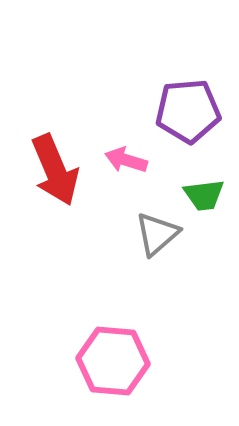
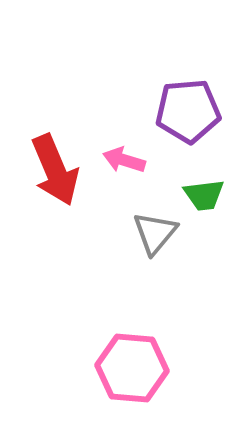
pink arrow: moved 2 px left
gray triangle: moved 2 px left, 1 px up; rotated 9 degrees counterclockwise
pink hexagon: moved 19 px right, 7 px down
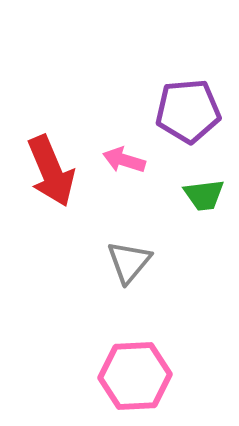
red arrow: moved 4 px left, 1 px down
gray triangle: moved 26 px left, 29 px down
pink hexagon: moved 3 px right, 8 px down; rotated 8 degrees counterclockwise
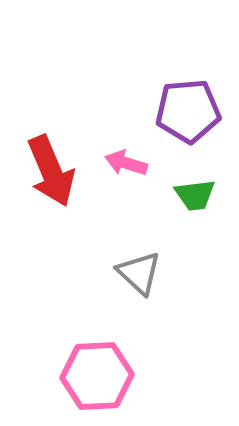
pink arrow: moved 2 px right, 3 px down
green trapezoid: moved 9 px left
gray triangle: moved 10 px right, 11 px down; rotated 27 degrees counterclockwise
pink hexagon: moved 38 px left
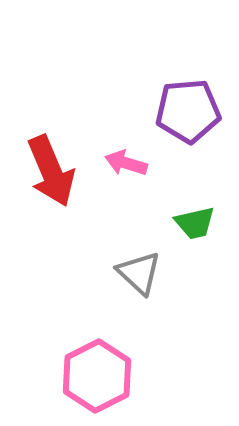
green trapezoid: moved 28 px down; rotated 6 degrees counterclockwise
pink hexagon: rotated 24 degrees counterclockwise
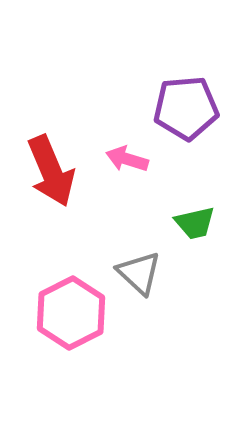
purple pentagon: moved 2 px left, 3 px up
pink arrow: moved 1 px right, 4 px up
pink hexagon: moved 26 px left, 63 px up
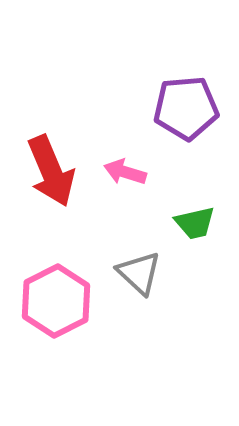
pink arrow: moved 2 px left, 13 px down
pink hexagon: moved 15 px left, 12 px up
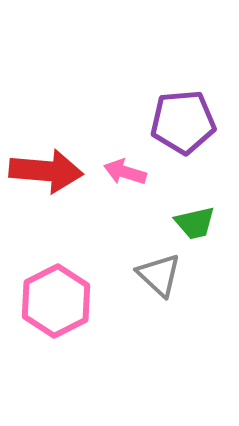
purple pentagon: moved 3 px left, 14 px down
red arrow: moved 5 px left; rotated 62 degrees counterclockwise
gray triangle: moved 20 px right, 2 px down
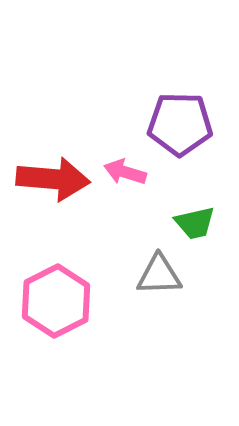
purple pentagon: moved 3 px left, 2 px down; rotated 6 degrees clockwise
red arrow: moved 7 px right, 8 px down
gray triangle: rotated 45 degrees counterclockwise
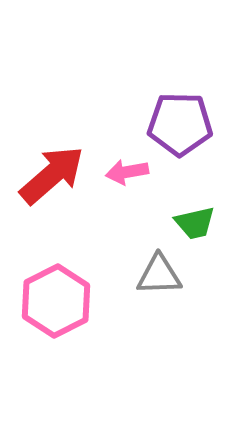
pink arrow: moved 2 px right; rotated 27 degrees counterclockwise
red arrow: moved 1 px left, 4 px up; rotated 46 degrees counterclockwise
